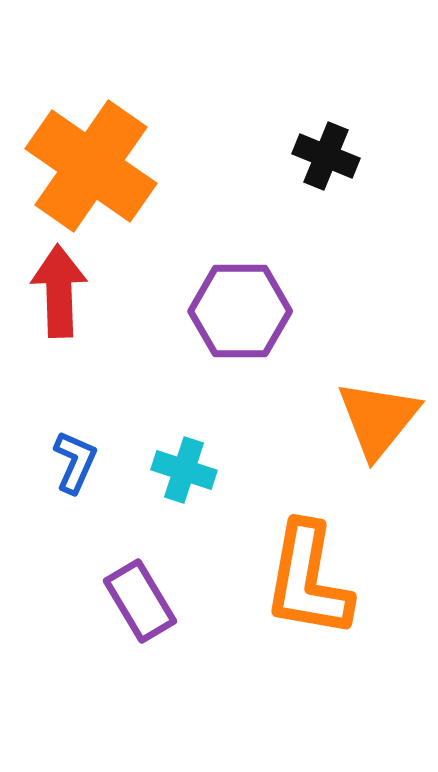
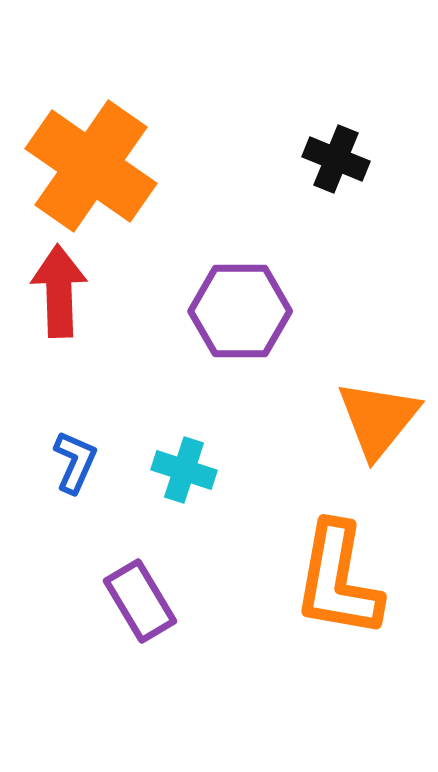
black cross: moved 10 px right, 3 px down
orange L-shape: moved 30 px right
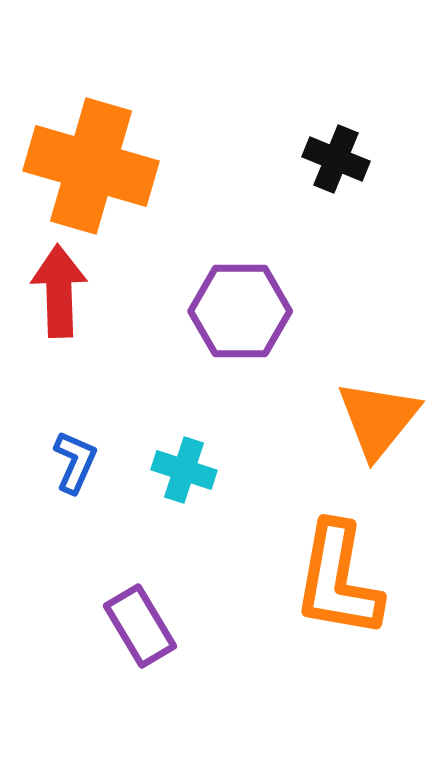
orange cross: rotated 19 degrees counterclockwise
purple rectangle: moved 25 px down
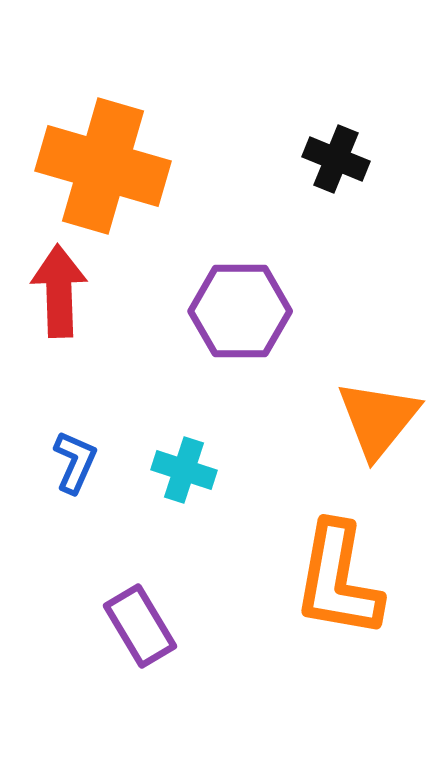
orange cross: moved 12 px right
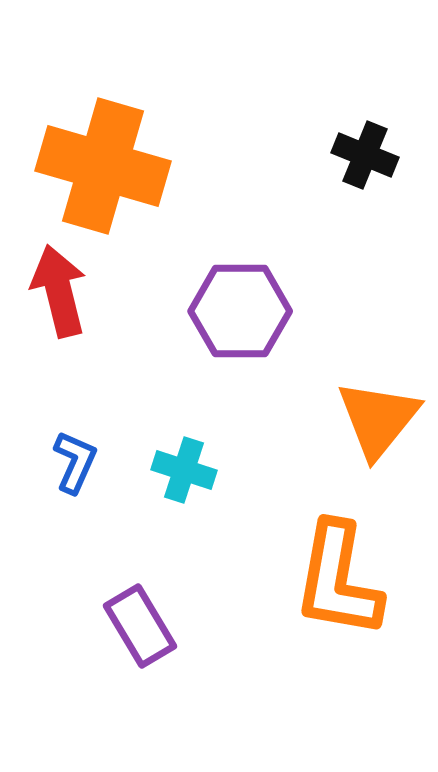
black cross: moved 29 px right, 4 px up
red arrow: rotated 12 degrees counterclockwise
